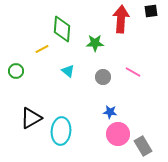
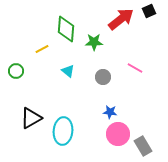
black square: moved 2 px left; rotated 16 degrees counterclockwise
red arrow: rotated 48 degrees clockwise
green diamond: moved 4 px right
green star: moved 1 px left, 1 px up
pink line: moved 2 px right, 4 px up
cyan ellipse: moved 2 px right
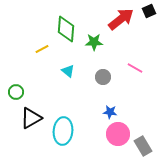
green circle: moved 21 px down
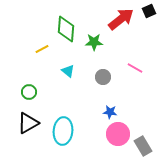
green circle: moved 13 px right
black triangle: moved 3 px left, 5 px down
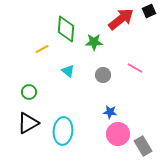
gray circle: moved 2 px up
